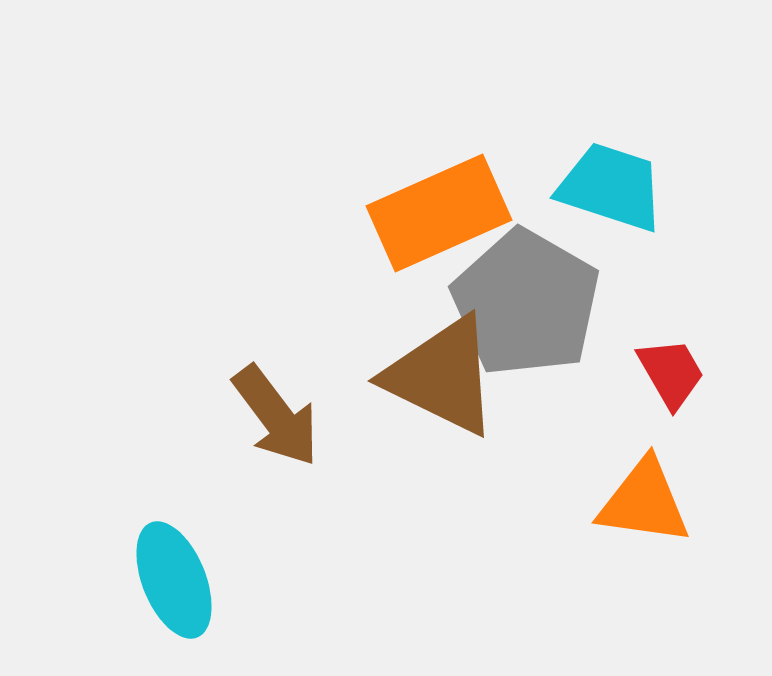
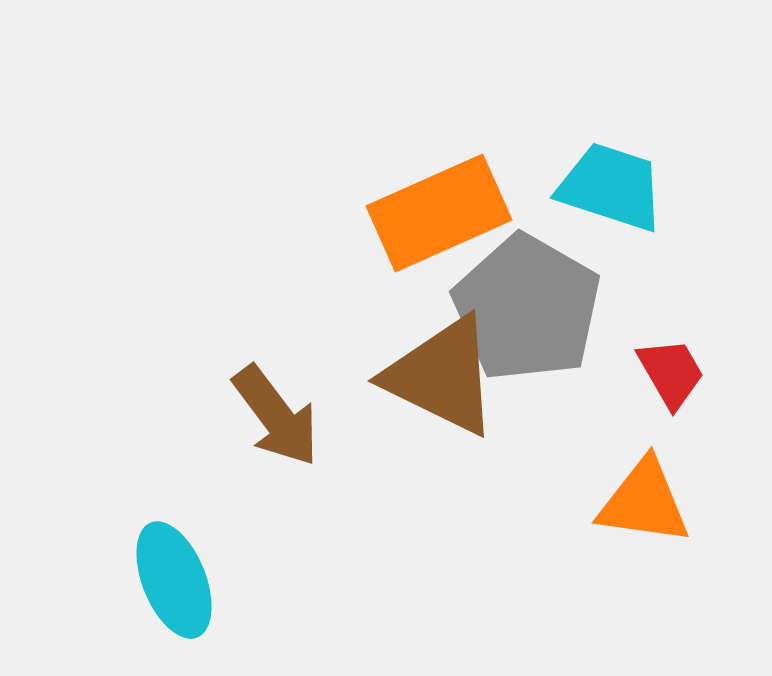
gray pentagon: moved 1 px right, 5 px down
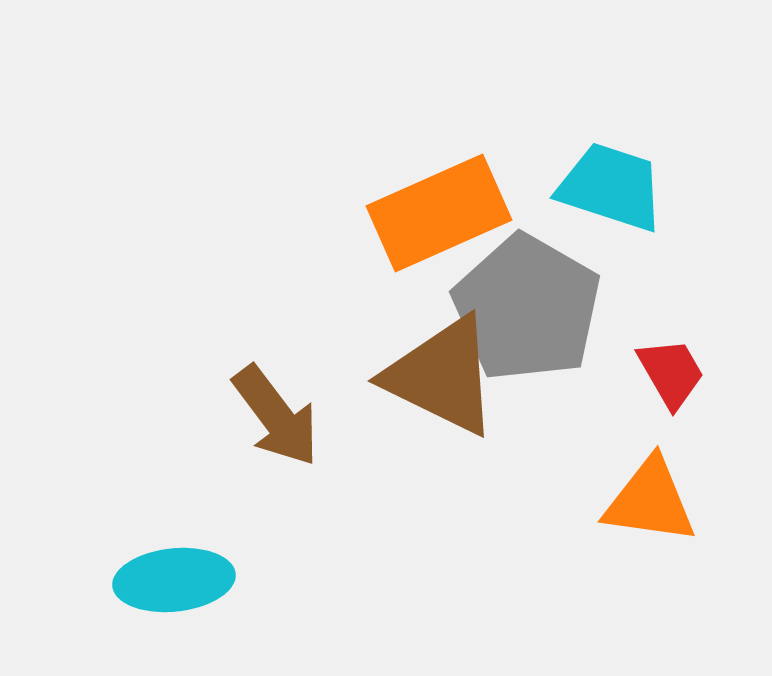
orange triangle: moved 6 px right, 1 px up
cyan ellipse: rotated 74 degrees counterclockwise
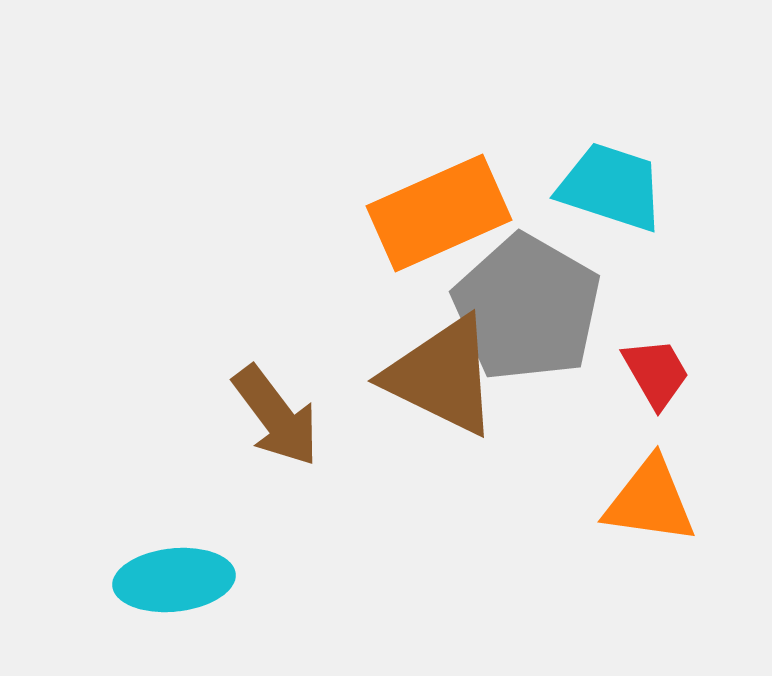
red trapezoid: moved 15 px left
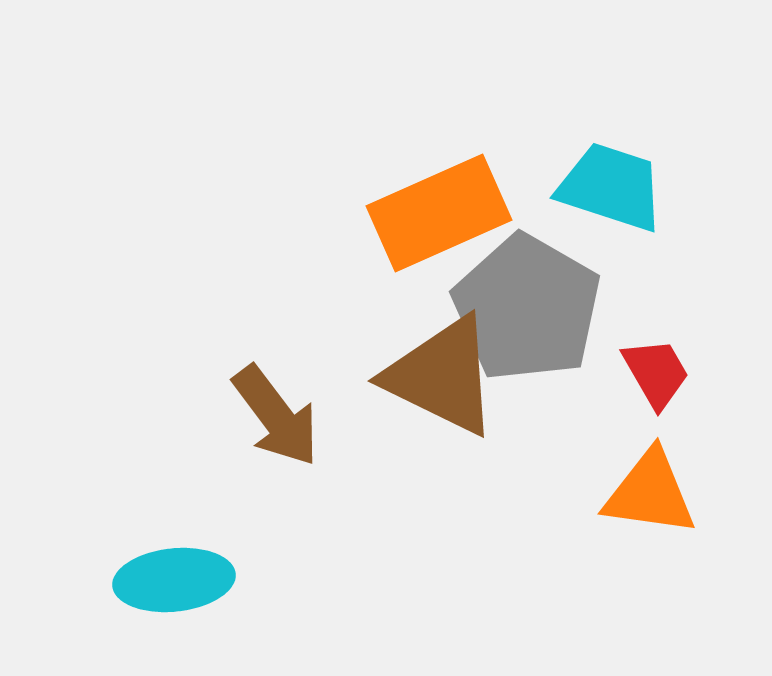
orange triangle: moved 8 px up
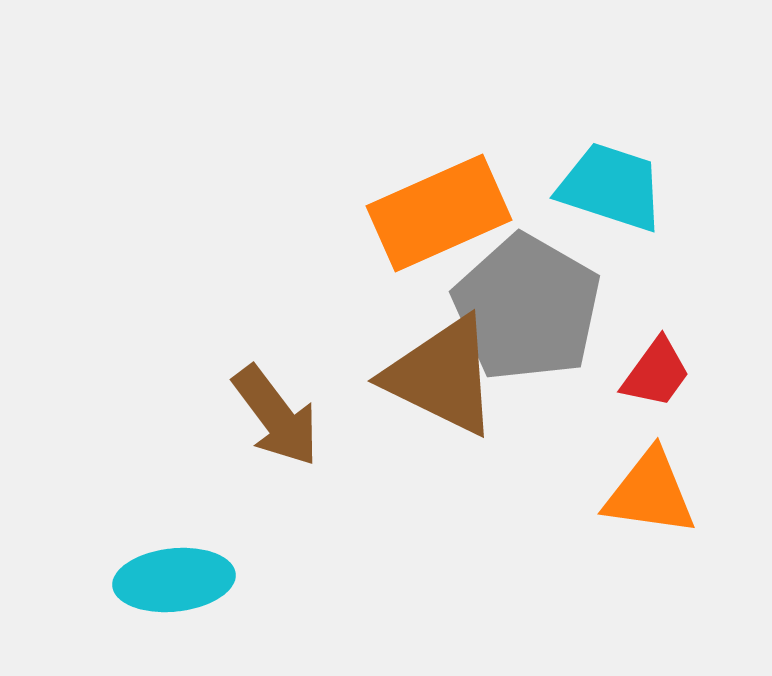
red trapezoid: rotated 66 degrees clockwise
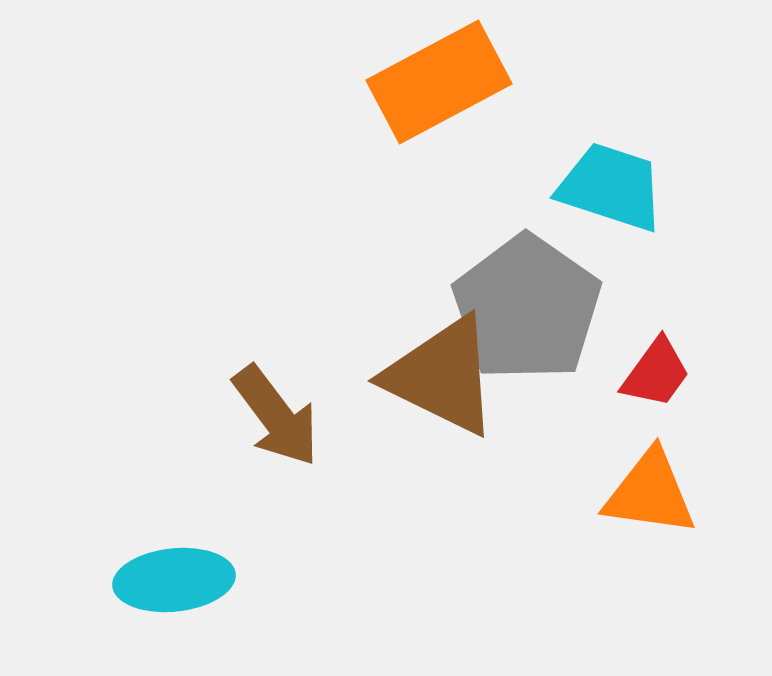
orange rectangle: moved 131 px up; rotated 4 degrees counterclockwise
gray pentagon: rotated 5 degrees clockwise
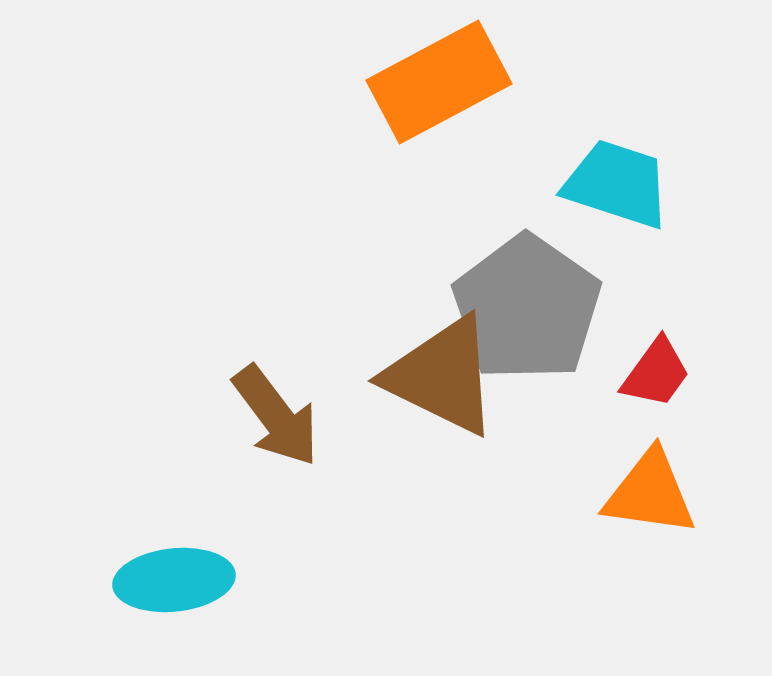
cyan trapezoid: moved 6 px right, 3 px up
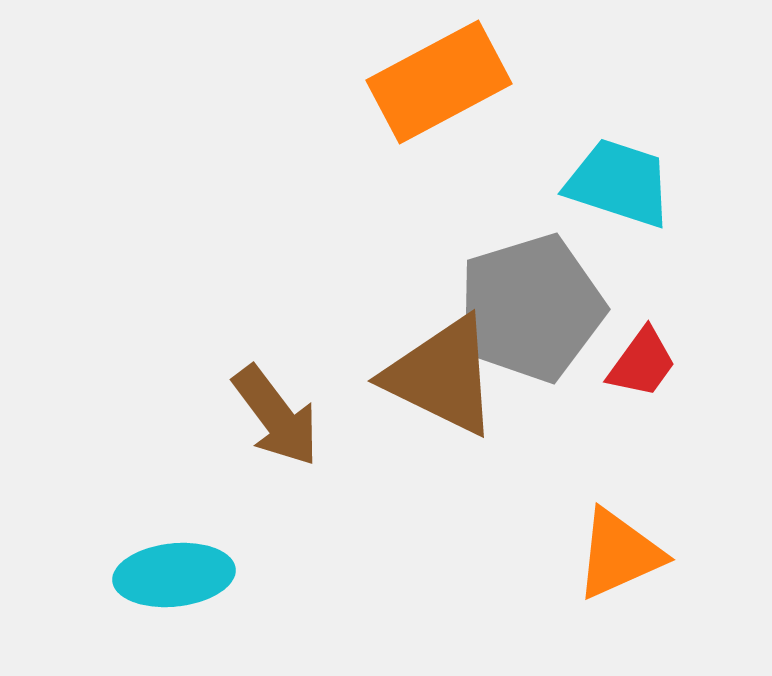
cyan trapezoid: moved 2 px right, 1 px up
gray pentagon: moved 4 px right; rotated 20 degrees clockwise
red trapezoid: moved 14 px left, 10 px up
orange triangle: moved 31 px left, 61 px down; rotated 32 degrees counterclockwise
cyan ellipse: moved 5 px up
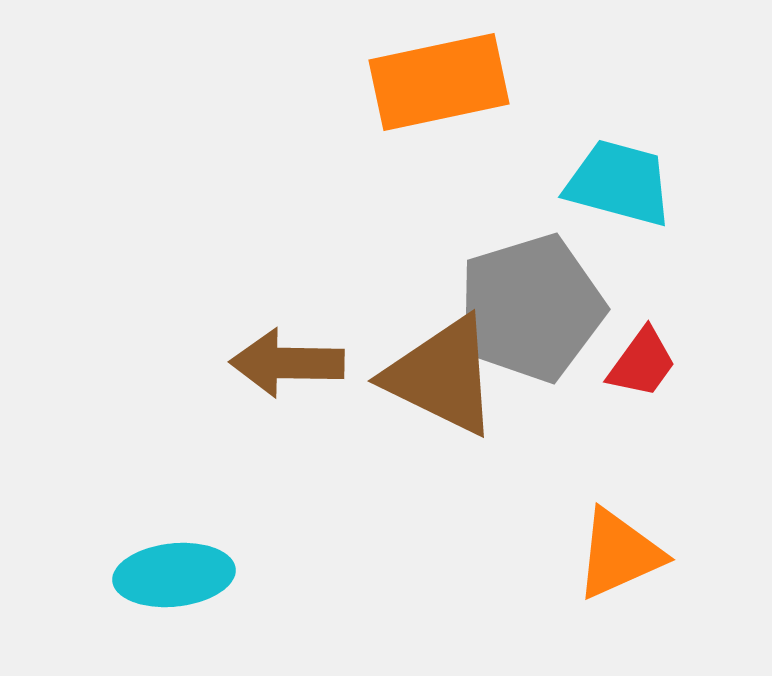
orange rectangle: rotated 16 degrees clockwise
cyan trapezoid: rotated 3 degrees counterclockwise
brown arrow: moved 11 px right, 53 px up; rotated 128 degrees clockwise
